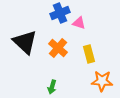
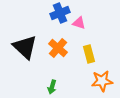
black triangle: moved 5 px down
orange star: rotated 10 degrees counterclockwise
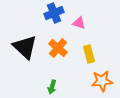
blue cross: moved 6 px left
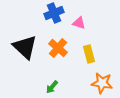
orange star: moved 2 px down; rotated 15 degrees clockwise
green arrow: rotated 24 degrees clockwise
